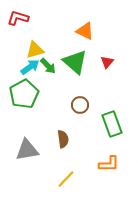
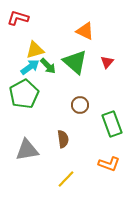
orange L-shape: rotated 20 degrees clockwise
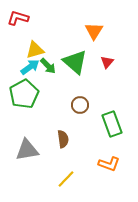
orange triangle: moved 9 px right; rotated 36 degrees clockwise
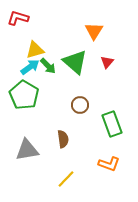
green pentagon: moved 1 px down; rotated 12 degrees counterclockwise
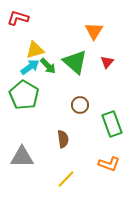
gray triangle: moved 5 px left, 7 px down; rotated 10 degrees clockwise
